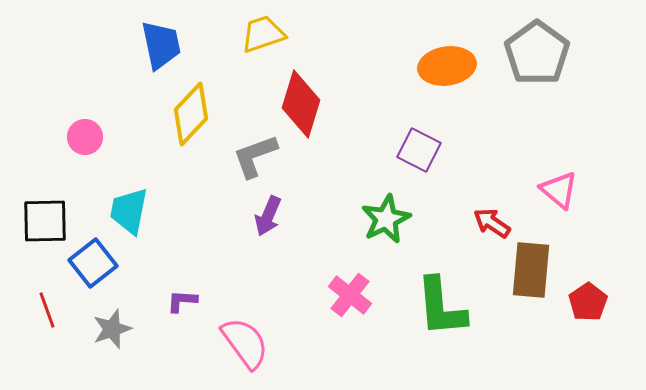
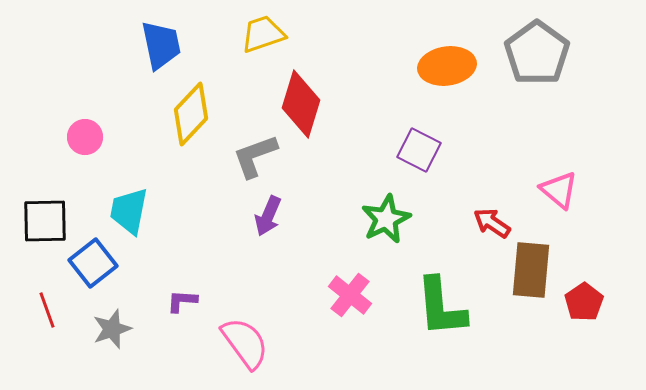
red pentagon: moved 4 px left
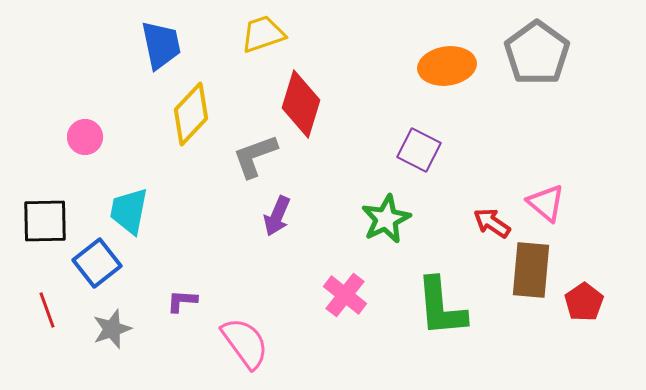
pink triangle: moved 13 px left, 13 px down
purple arrow: moved 9 px right
blue square: moved 4 px right
pink cross: moved 5 px left
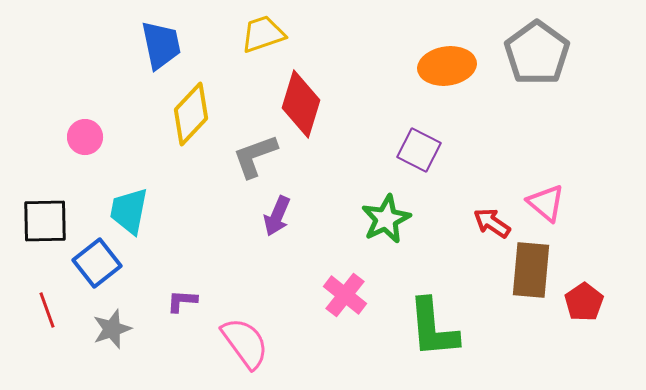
green L-shape: moved 8 px left, 21 px down
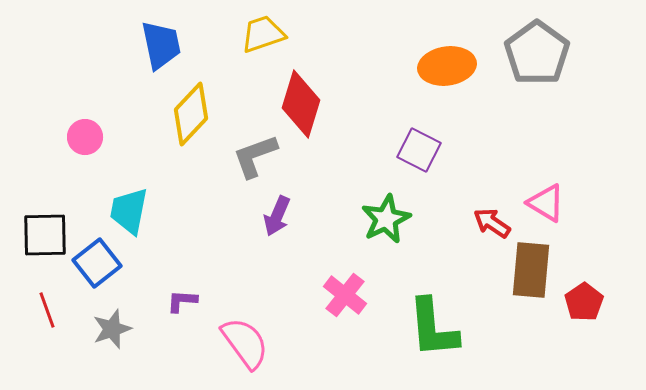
pink triangle: rotated 9 degrees counterclockwise
black square: moved 14 px down
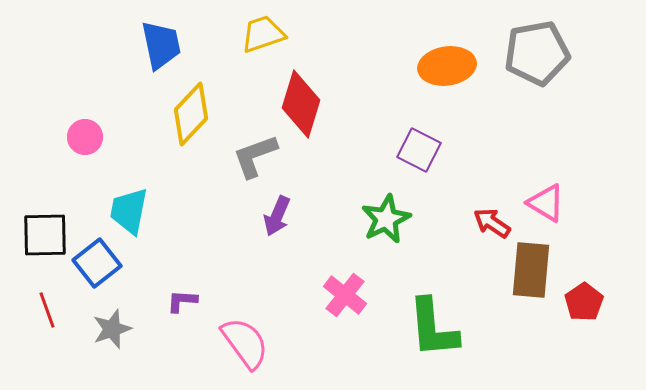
gray pentagon: rotated 26 degrees clockwise
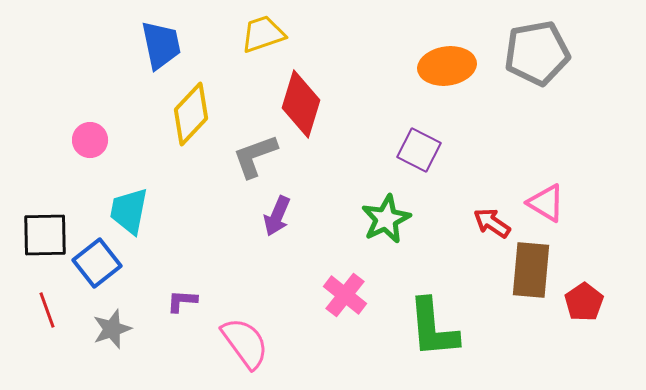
pink circle: moved 5 px right, 3 px down
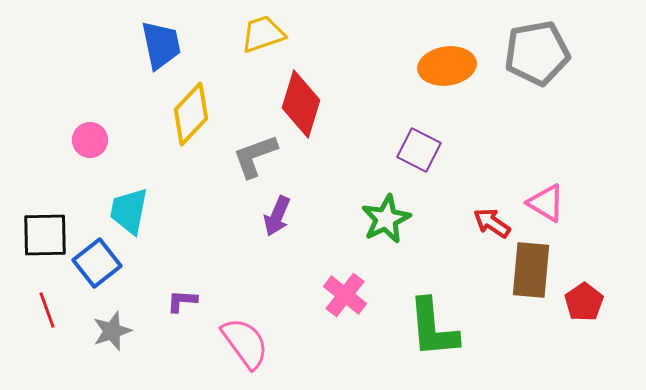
gray star: moved 2 px down
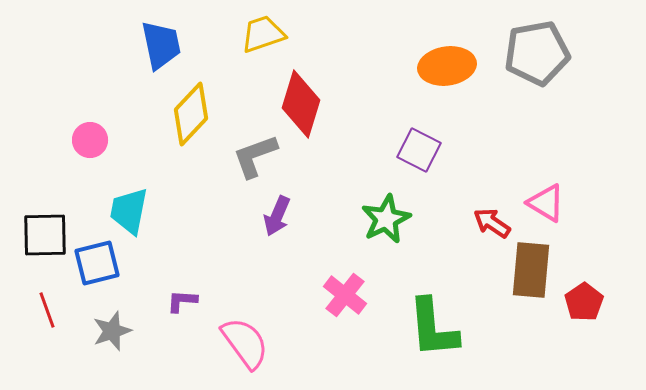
blue square: rotated 24 degrees clockwise
